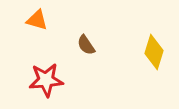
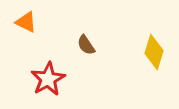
orange triangle: moved 11 px left, 2 px down; rotated 10 degrees clockwise
red star: moved 2 px right, 1 px up; rotated 24 degrees counterclockwise
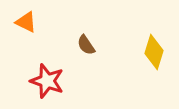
red star: moved 1 px left, 2 px down; rotated 24 degrees counterclockwise
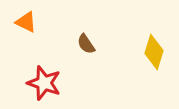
brown semicircle: moved 1 px up
red star: moved 3 px left, 2 px down
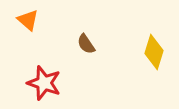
orange triangle: moved 2 px right, 2 px up; rotated 15 degrees clockwise
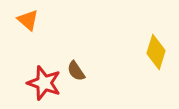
brown semicircle: moved 10 px left, 27 px down
yellow diamond: moved 2 px right
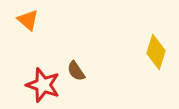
red star: moved 1 px left, 2 px down
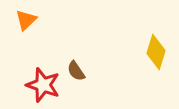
orange triangle: moved 2 px left; rotated 35 degrees clockwise
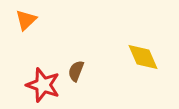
yellow diamond: moved 13 px left, 5 px down; rotated 40 degrees counterclockwise
brown semicircle: rotated 55 degrees clockwise
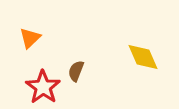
orange triangle: moved 4 px right, 18 px down
red star: moved 2 px down; rotated 16 degrees clockwise
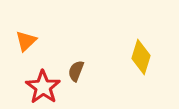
orange triangle: moved 4 px left, 3 px down
yellow diamond: moved 2 px left; rotated 40 degrees clockwise
